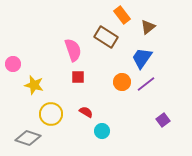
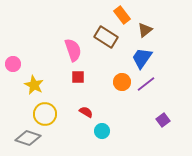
brown triangle: moved 3 px left, 3 px down
yellow star: rotated 12 degrees clockwise
yellow circle: moved 6 px left
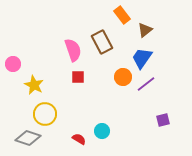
brown rectangle: moved 4 px left, 5 px down; rotated 30 degrees clockwise
orange circle: moved 1 px right, 5 px up
red semicircle: moved 7 px left, 27 px down
purple square: rotated 24 degrees clockwise
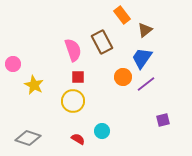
yellow circle: moved 28 px right, 13 px up
red semicircle: moved 1 px left
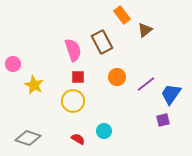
blue trapezoid: moved 29 px right, 36 px down
orange circle: moved 6 px left
cyan circle: moved 2 px right
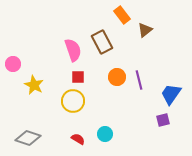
purple line: moved 7 px left, 4 px up; rotated 66 degrees counterclockwise
cyan circle: moved 1 px right, 3 px down
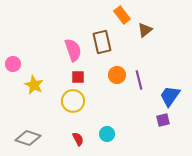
brown rectangle: rotated 15 degrees clockwise
orange circle: moved 2 px up
blue trapezoid: moved 1 px left, 2 px down
cyan circle: moved 2 px right
red semicircle: rotated 32 degrees clockwise
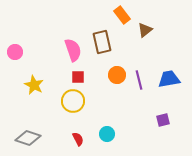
pink circle: moved 2 px right, 12 px up
blue trapezoid: moved 1 px left, 17 px up; rotated 45 degrees clockwise
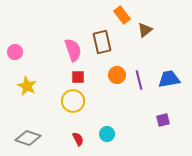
yellow star: moved 7 px left, 1 px down
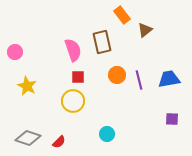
purple square: moved 9 px right, 1 px up; rotated 16 degrees clockwise
red semicircle: moved 19 px left, 3 px down; rotated 72 degrees clockwise
